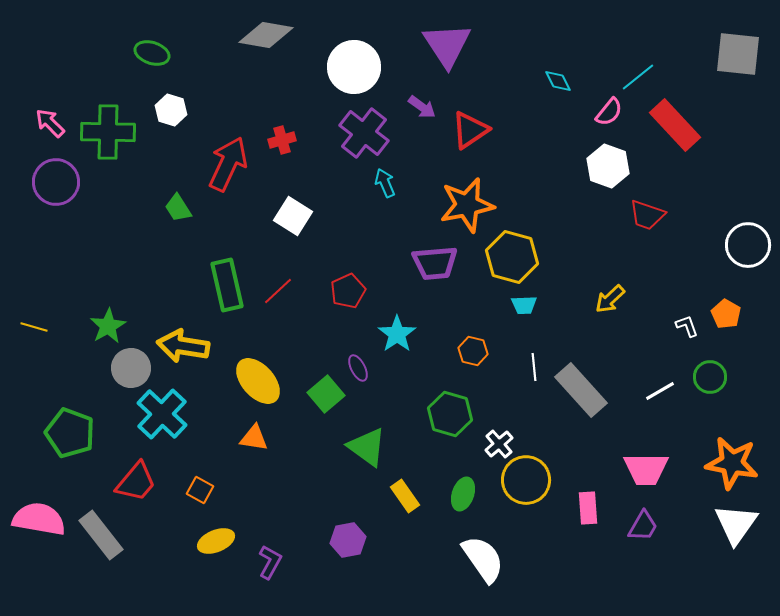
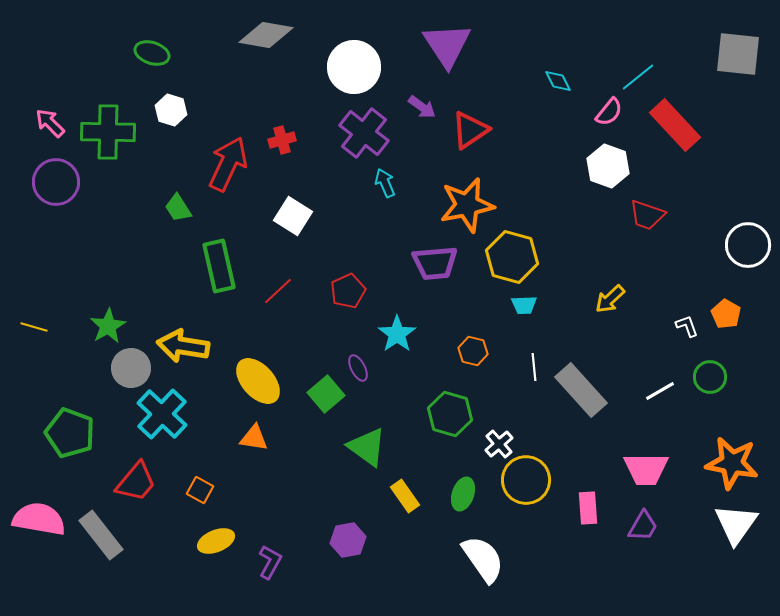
green rectangle at (227, 285): moved 8 px left, 19 px up
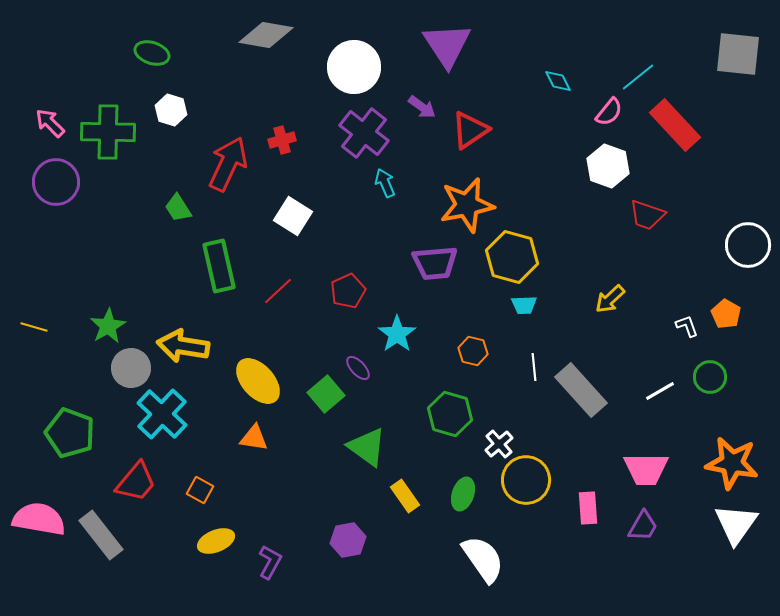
purple ellipse at (358, 368): rotated 16 degrees counterclockwise
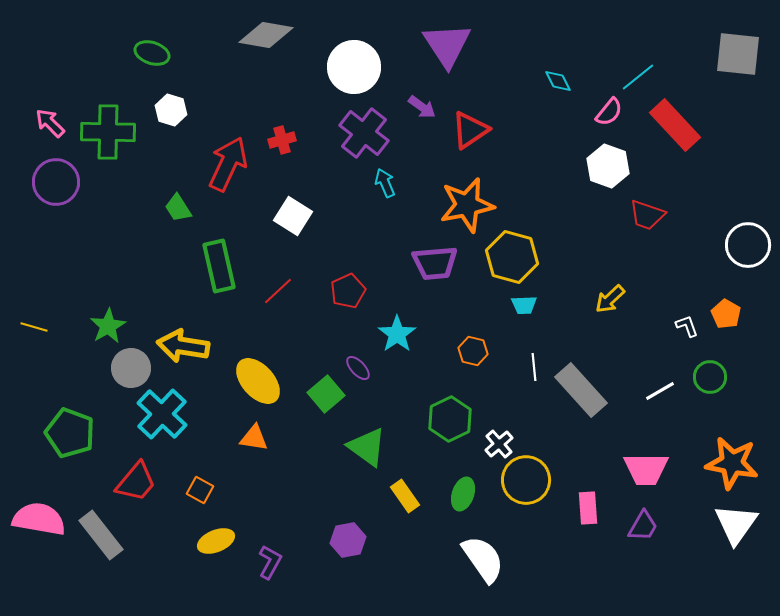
green hexagon at (450, 414): moved 5 px down; rotated 18 degrees clockwise
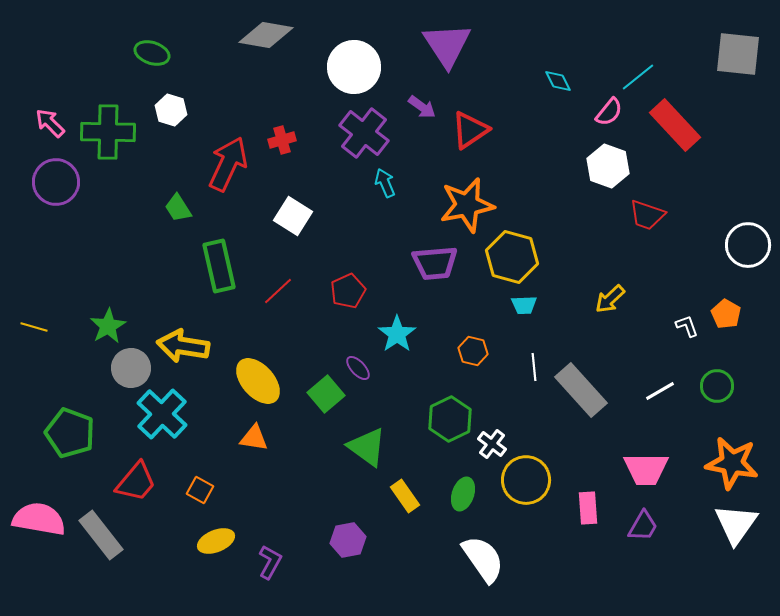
green circle at (710, 377): moved 7 px right, 9 px down
white cross at (499, 444): moved 7 px left; rotated 12 degrees counterclockwise
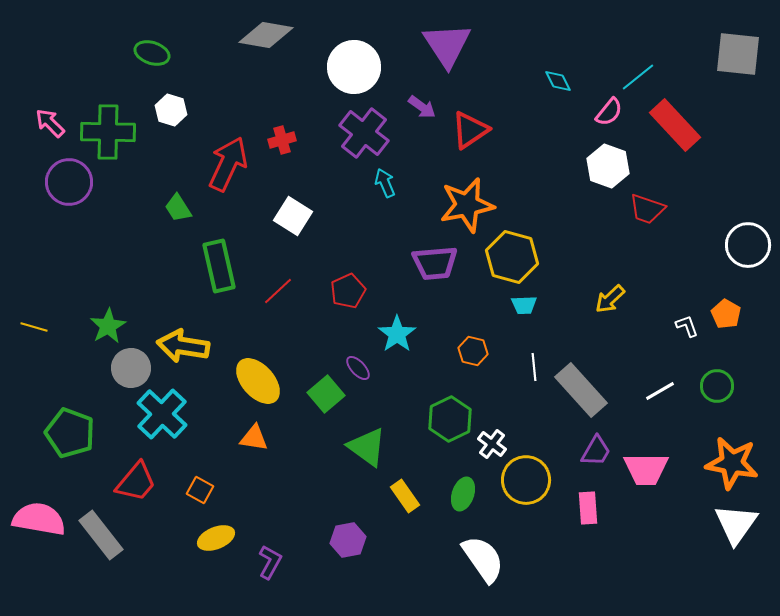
purple circle at (56, 182): moved 13 px right
red trapezoid at (647, 215): moved 6 px up
purple trapezoid at (643, 526): moved 47 px left, 75 px up
yellow ellipse at (216, 541): moved 3 px up
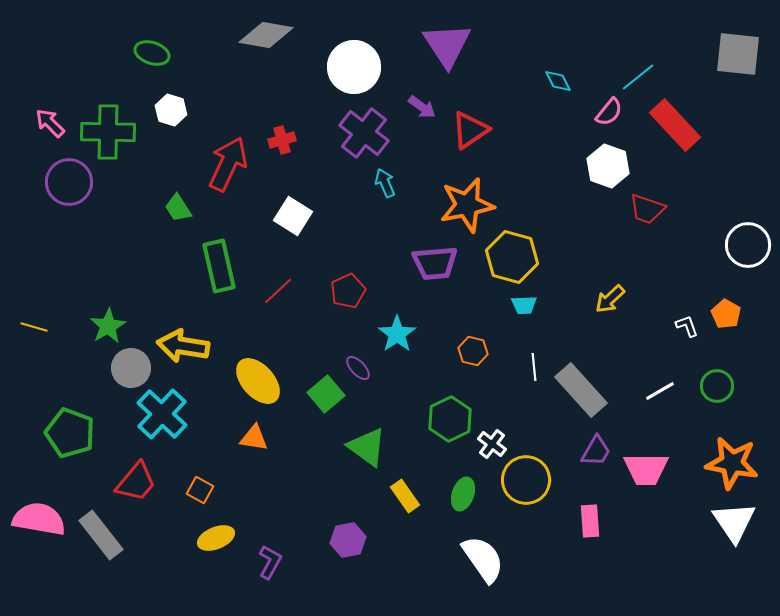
pink rectangle at (588, 508): moved 2 px right, 13 px down
white triangle at (736, 524): moved 2 px left, 2 px up; rotated 9 degrees counterclockwise
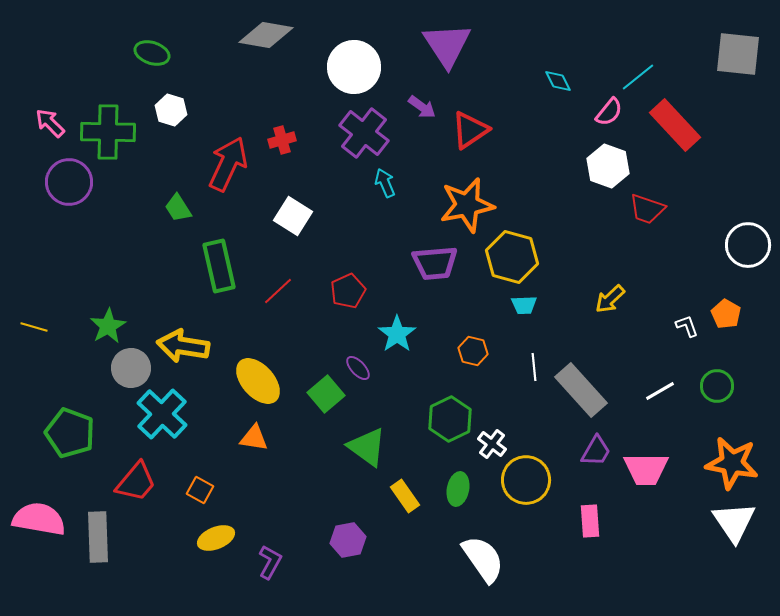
green ellipse at (463, 494): moved 5 px left, 5 px up; rotated 8 degrees counterclockwise
gray rectangle at (101, 535): moved 3 px left, 2 px down; rotated 36 degrees clockwise
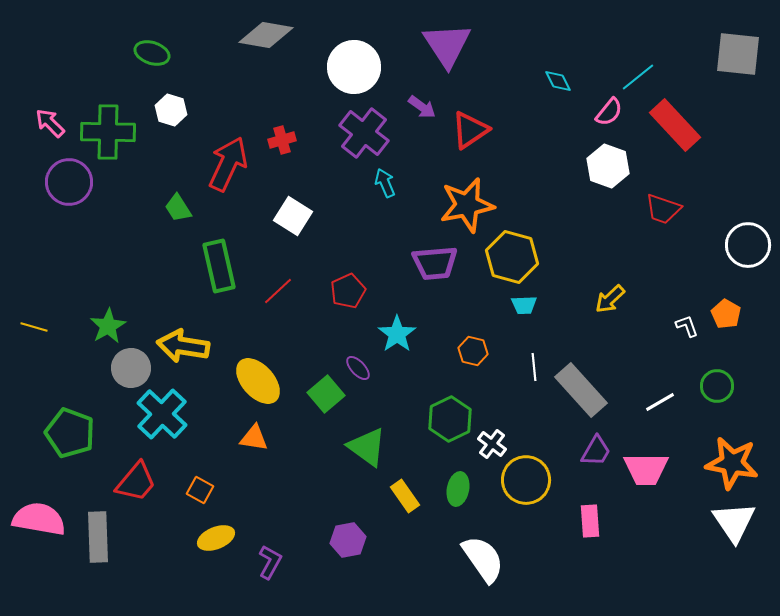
red trapezoid at (647, 209): moved 16 px right
white line at (660, 391): moved 11 px down
